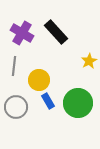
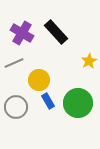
gray line: moved 3 px up; rotated 60 degrees clockwise
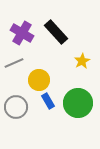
yellow star: moved 7 px left
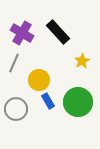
black rectangle: moved 2 px right
gray line: rotated 42 degrees counterclockwise
green circle: moved 1 px up
gray circle: moved 2 px down
